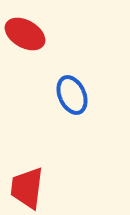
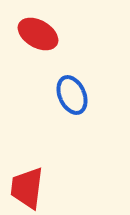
red ellipse: moved 13 px right
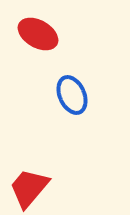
red trapezoid: moved 2 px right; rotated 33 degrees clockwise
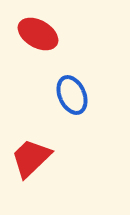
red trapezoid: moved 2 px right, 30 px up; rotated 6 degrees clockwise
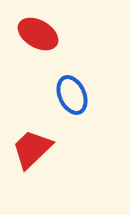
red trapezoid: moved 1 px right, 9 px up
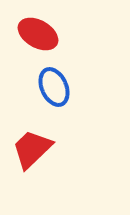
blue ellipse: moved 18 px left, 8 px up
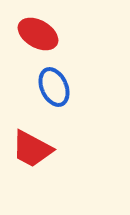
red trapezoid: rotated 108 degrees counterclockwise
